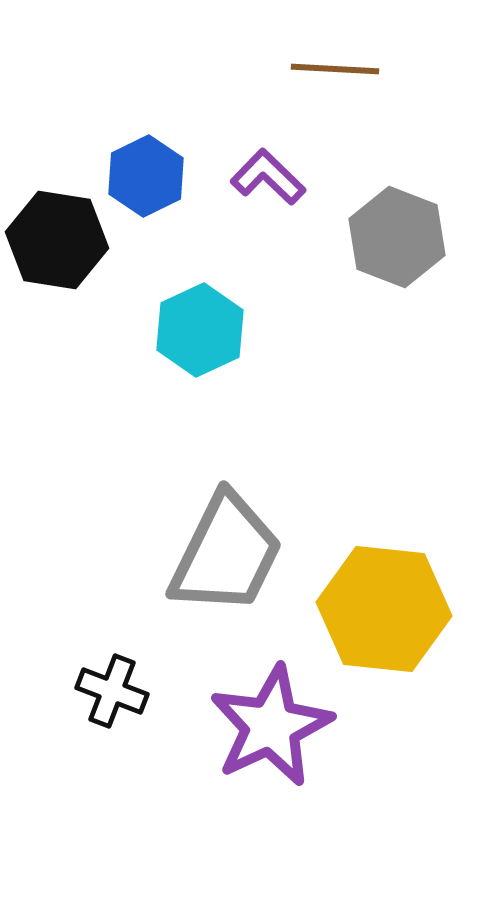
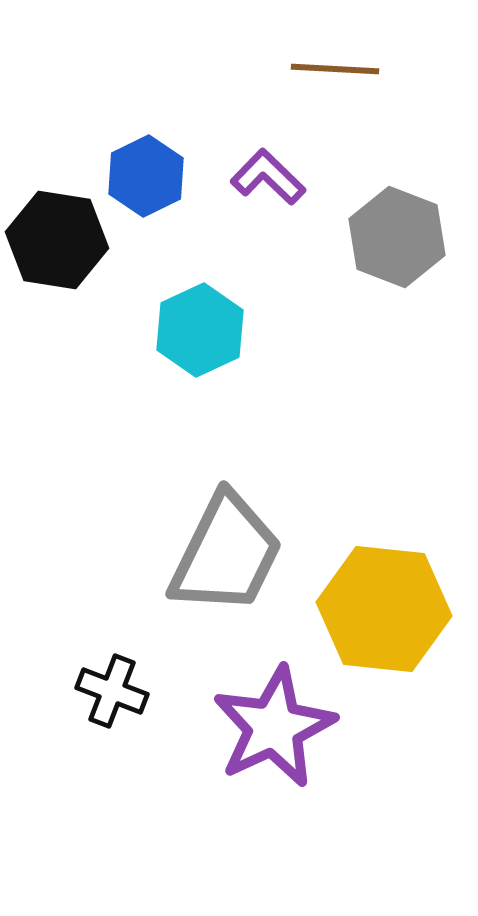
purple star: moved 3 px right, 1 px down
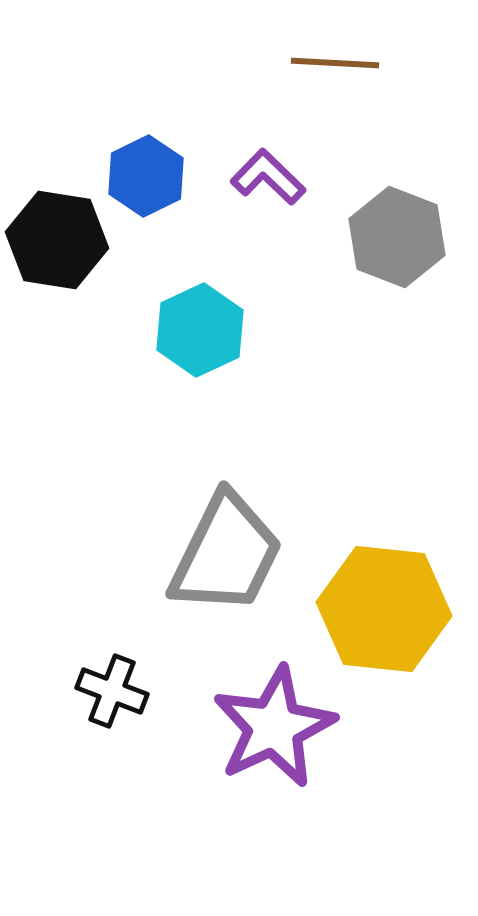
brown line: moved 6 px up
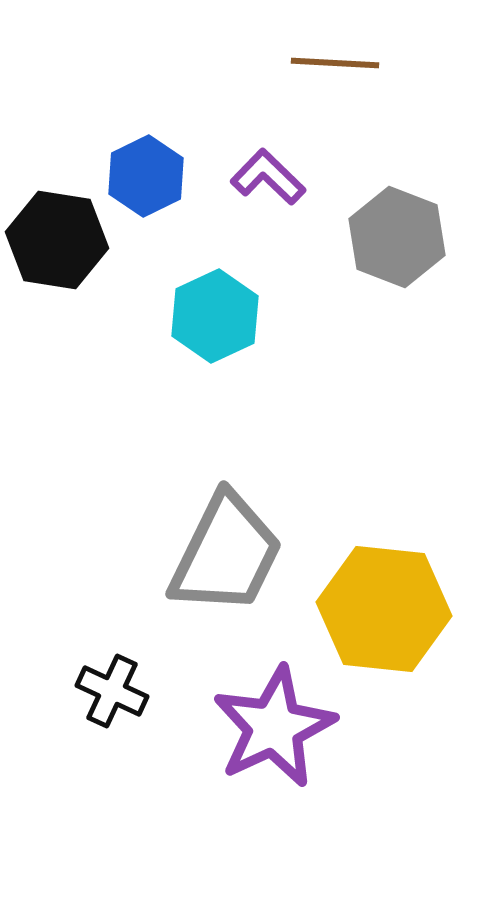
cyan hexagon: moved 15 px right, 14 px up
black cross: rotated 4 degrees clockwise
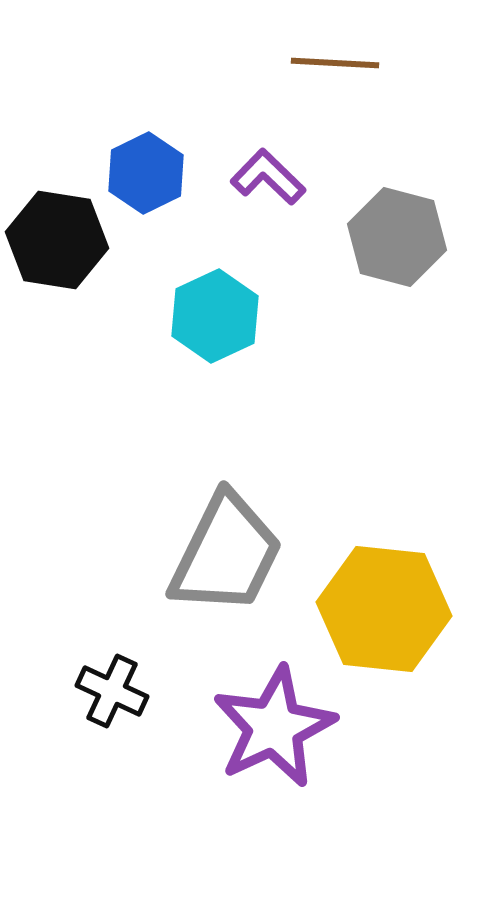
blue hexagon: moved 3 px up
gray hexagon: rotated 6 degrees counterclockwise
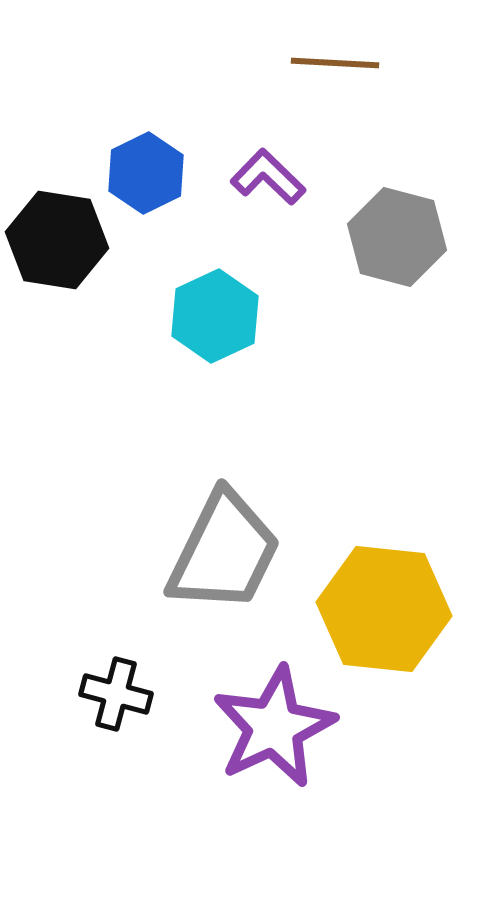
gray trapezoid: moved 2 px left, 2 px up
black cross: moved 4 px right, 3 px down; rotated 10 degrees counterclockwise
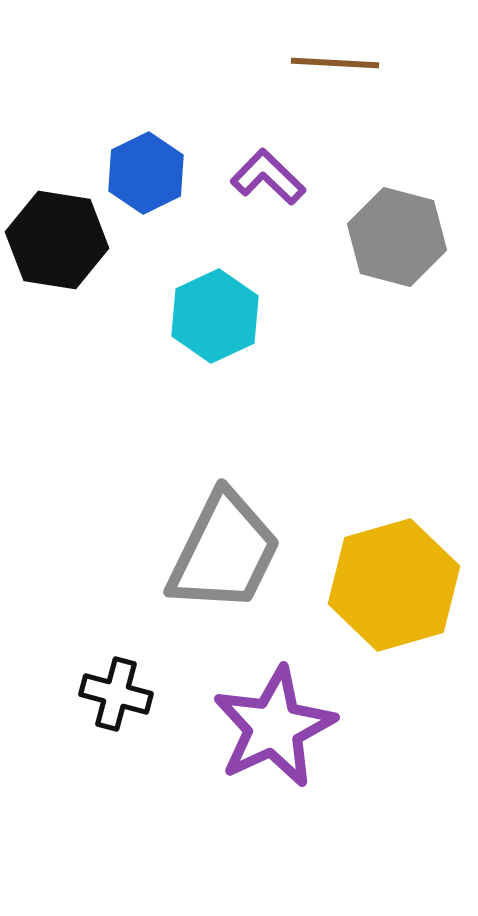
yellow hexagon: moved 10 px right, 24 px up; rotated 22 degrees counterclockwise
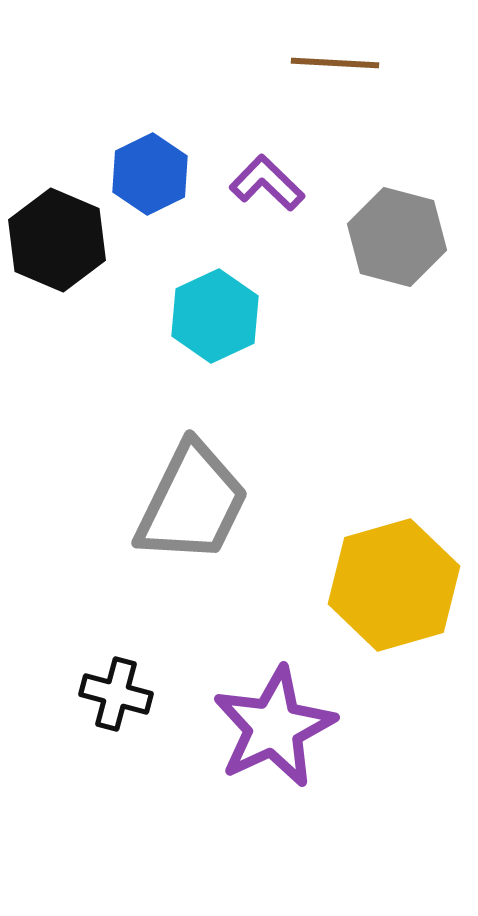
blue hexagon: moved 4 px right, 1 px down
purple L-shape: moved 1 px left, 6 px down
black hexagon: rotated 14 degrees clockwise
gray trapezoid: moved 32 px left, 49 px up
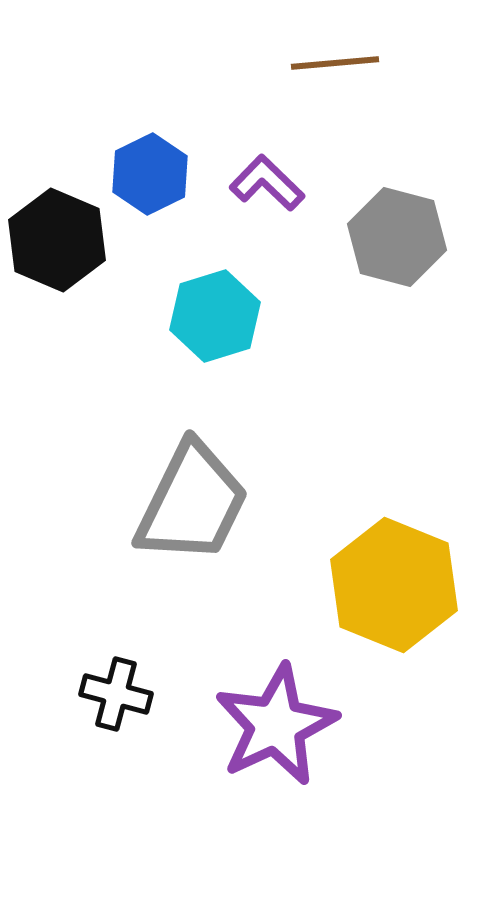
brown line: rotated 8 degrees counterclockwise
cyan hexagon: rotated 8 degrees clockwise
yellow hexagon: rotated 22 degrees counterclockwise
purple star: moved 2 px right, 2 px up
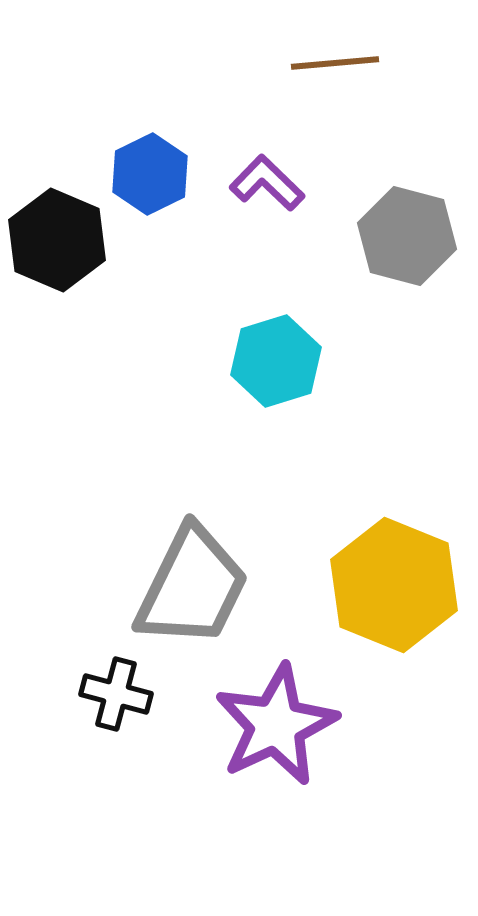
gray hexagon: moved 10 px right, 1 px up
cyan hexagon: moved 61 px right, 45 px down
gray trapezoid: moved 84 px down
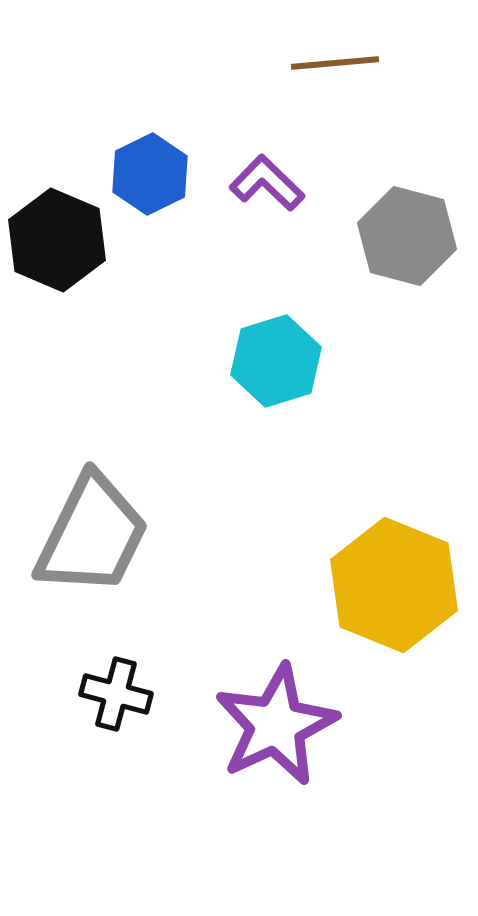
gray trapezoid: moved 100 px left, 52 px up
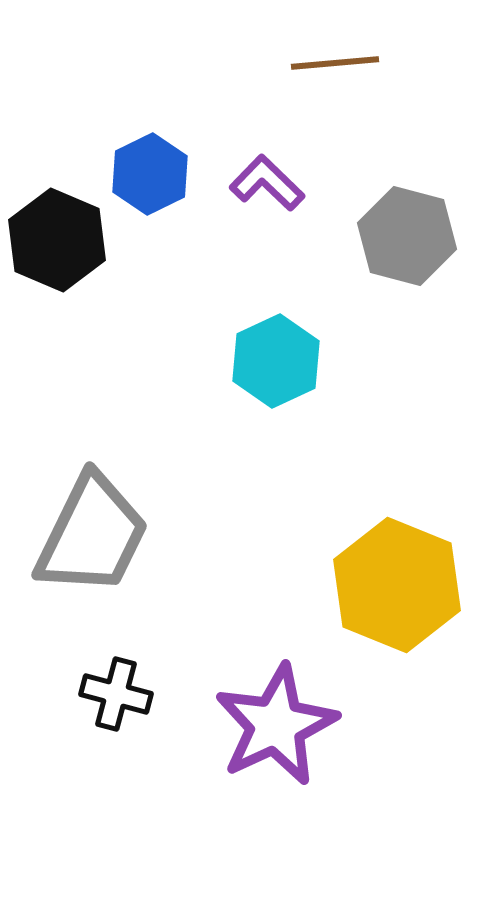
cyan hexagon: rotated 8 degrees counterclockwise
yellow hexagon: moved 3 px right
